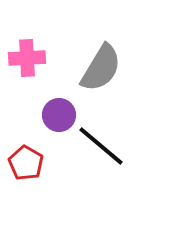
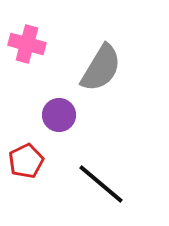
pink cross: moved 14 px up; rotated 18 degrees clockwise
black line: moved 38 px down
red pentagon: moved 2 px up; rotated 16 degrees clockwise
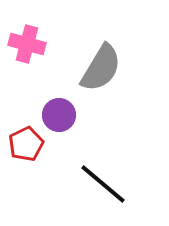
red pentagon: moved 17 px up
black line: moved 2 px right
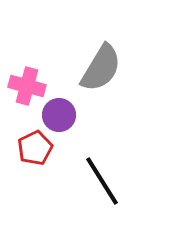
pink cross: moved 42 px down
red pentagon: moved 9 px right, 4 px down
black line: moved 1 px left, 3 px up; rotated 18 degrees clockwise
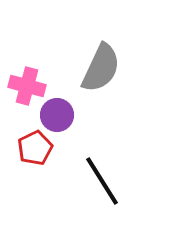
gray semicircle: rotated 6 degrees counterclockwise
purple circle: moved 2 px left
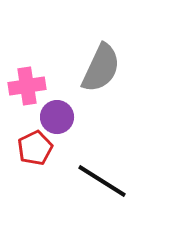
pink cross: rotated 24 degrees counterclockwise
purple circle: moved 2 px down
black line: rotated 26 degrees counterclockwise
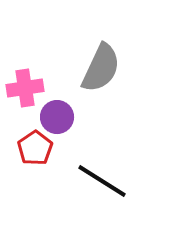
pink cross: moved 2 px left, 2 px down
red pentagon: rotated 8 degrees counterclockwise
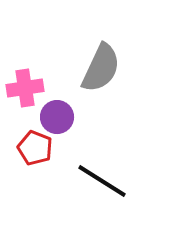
red pentagon: rotated 16 degrees counterclockwise
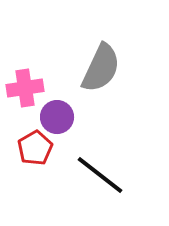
red pentagon: rotated 20 degrees clockwise
black line: moved 2 px left, 6 px up; rotated 6 degrees clockwise
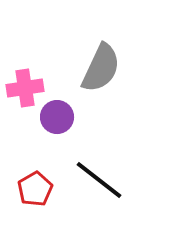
red pentagon: moved 41 px down
black line: moved 1 px left, 5 px down
